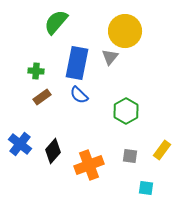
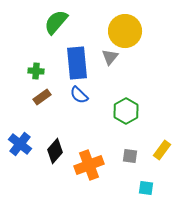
blue rectangle: rotated 16 degrees counterclockwise
black diamond: moved 2 px right
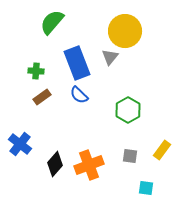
green semicircle: moved 4 px left
blue rectangle: rotated 16 degrees counterclockwise
green hexagon: moved 2 px right, 1 px up
black diamond: moved 13 px down
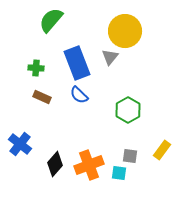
green semicircle: moved 1 px left, 2 px up
green cross: moved 3 px up
brown rectangle: rotated 60 degrees clockwise
cyan square: moved 27 px left, 15 px up
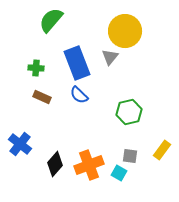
green hexagon: moved 1 px right, 2 px down; rotated 15 degrees clockwise
cyan square: rotated 21 degrees clockwise
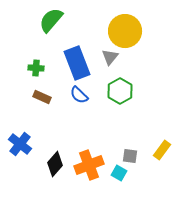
green hexagon: moved 9 px left, 21 px up; rotated 15 degrees counterclockwise
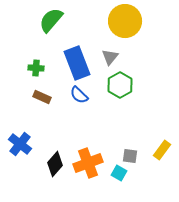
yellow circle: moved 10 px up
green hexagon: moved 6 px up
orange cross: moved 1 px left, 2 px up
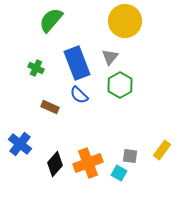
green cross: rotated 21 degrees clockwise
brown rectangle: moved 8 px right, 10 px down
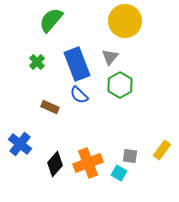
blue rectangle: moved 1 px down
green cross: moved 1 px right, 6 px up; rotated 21 degrees clockwise
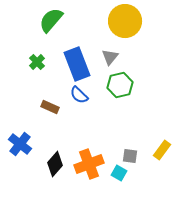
green hexagon: rotated 15 degrees clockwise
orange cross: moved 1 px right, 1 px down
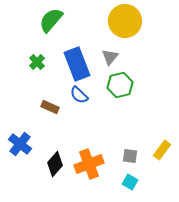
cyan square: moved 11 px right, 9 px down
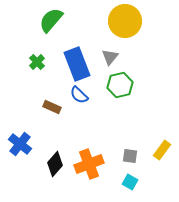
brown rectangle: moved 2 px right
